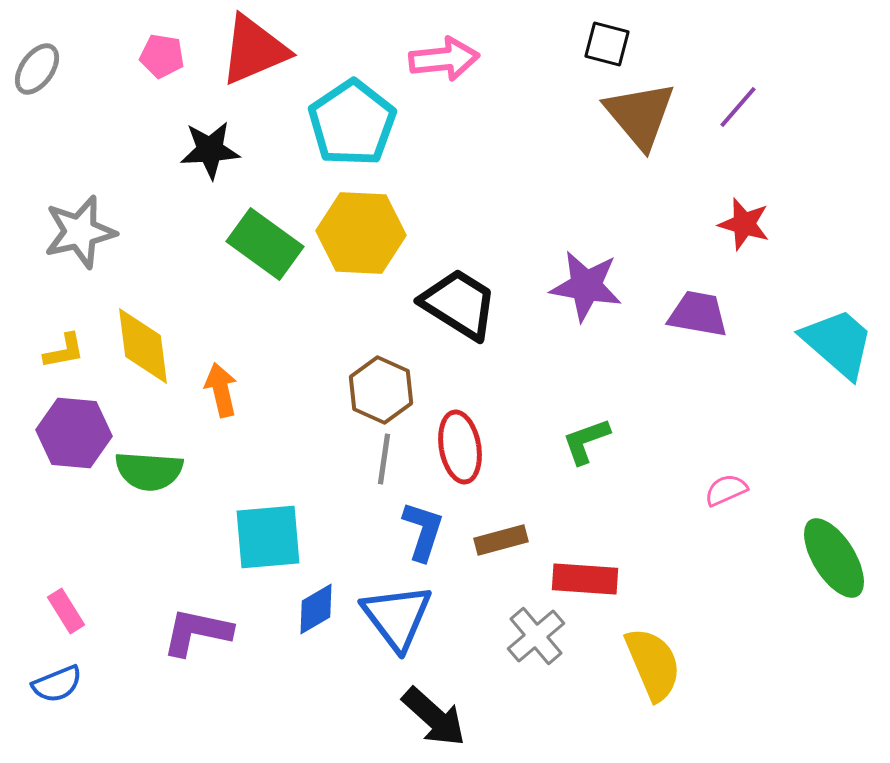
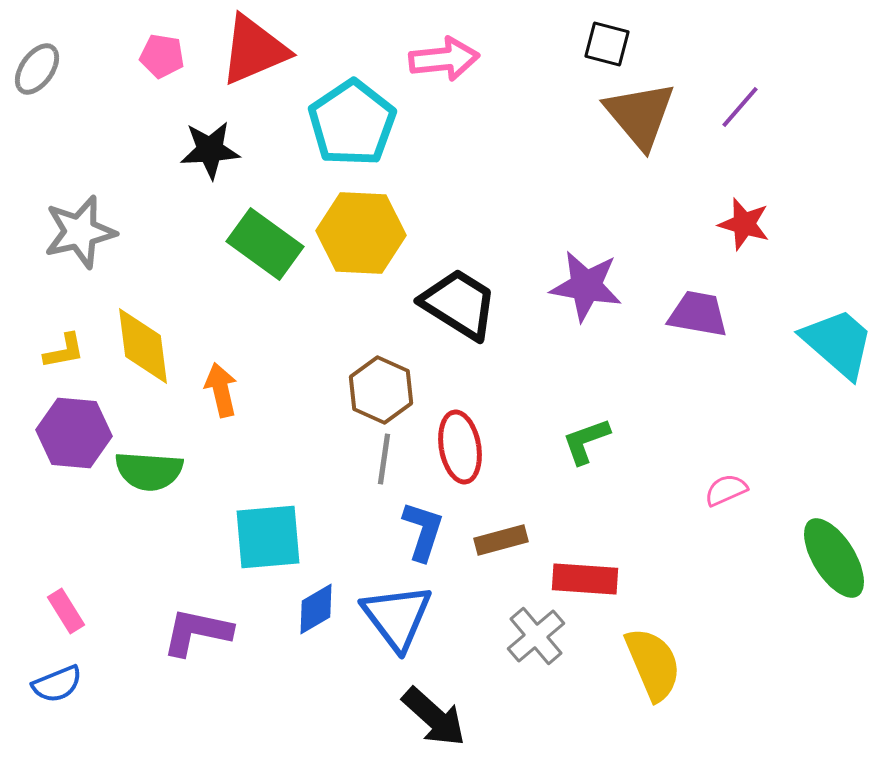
purple line: moved 2 px right
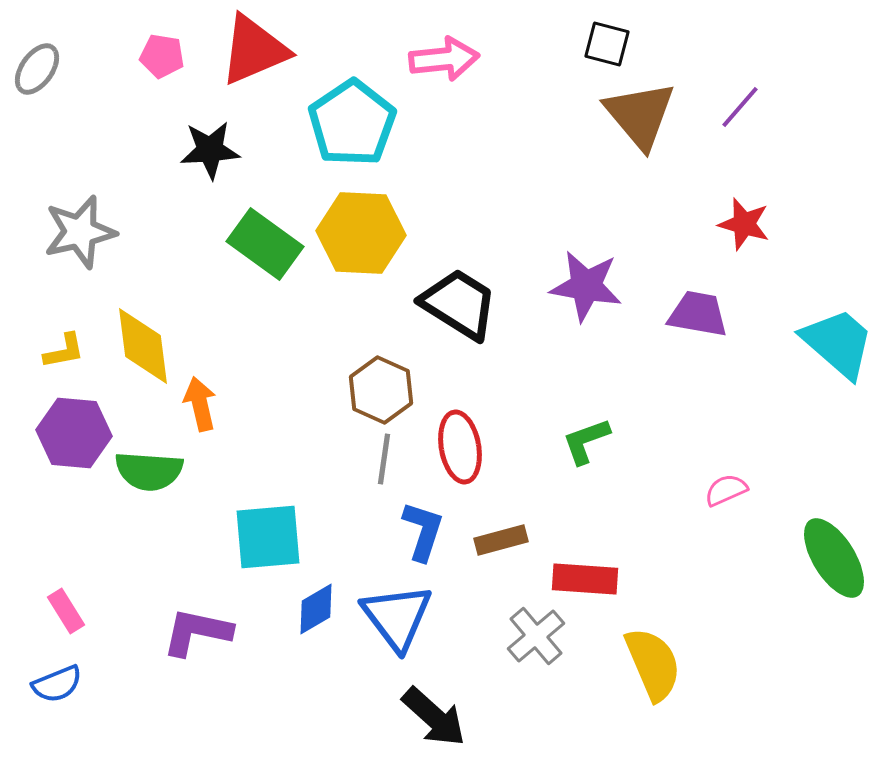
orange arrow: moved 21 px left, 14 px down
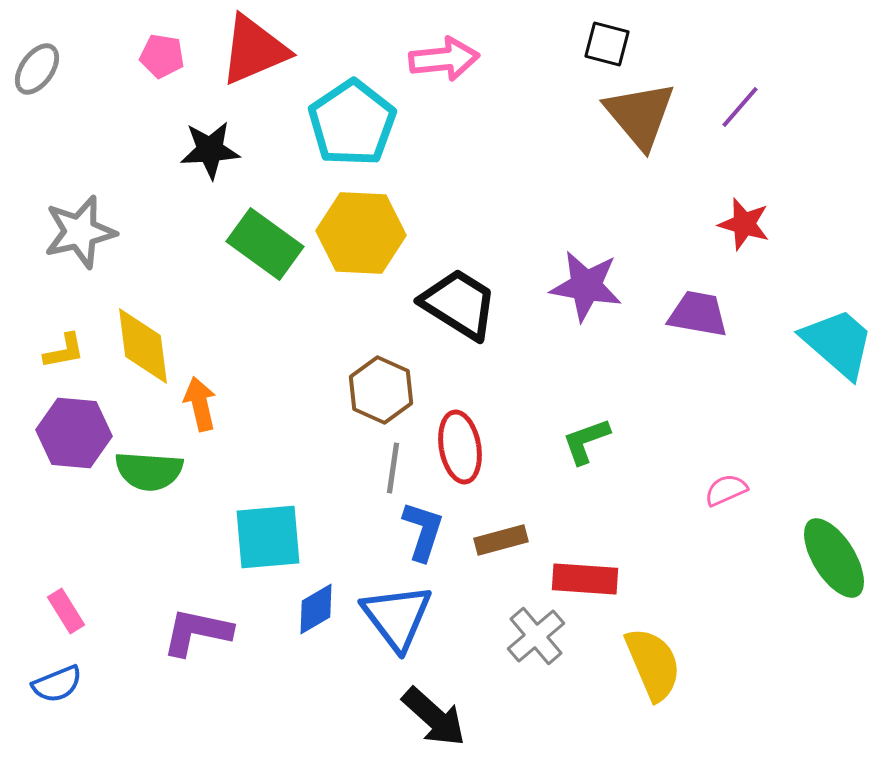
gray line: moved 9 px right, 9 px down
